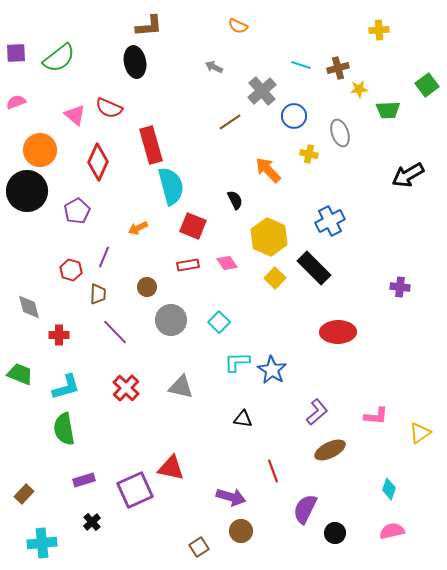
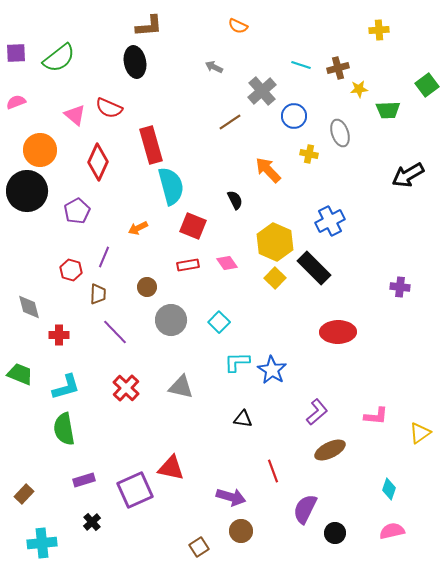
yellow hexagon at (269, 237): moved 6 px right, 5 px down
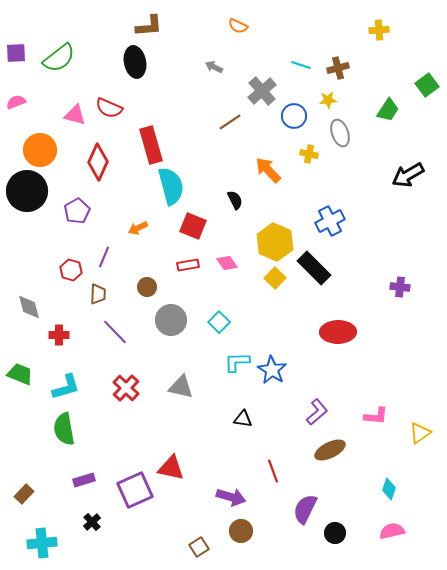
yellow star at (359, 89): moved 31 px left, 11 px down
green trapezoid at (388, 110): rotated 55 degrees counterclockwise
pink triangle at (75, 115): rotated 25 degrees counterclockwise
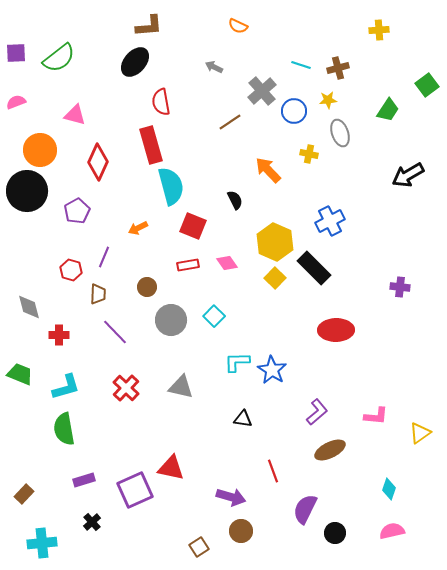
black ellipse at (135, 62): rotated 52 degrees clockwise
red semicircle at (109, 108): moved 52 px right, 6 px up; rotated 56 degrees clockwise
blue circle at (294, 116): moved 5 px up
cyan square at (219, 322): moved 5 px left, 6 px up
red ellipse at (338, 332): moved 2 px left, 2 px up
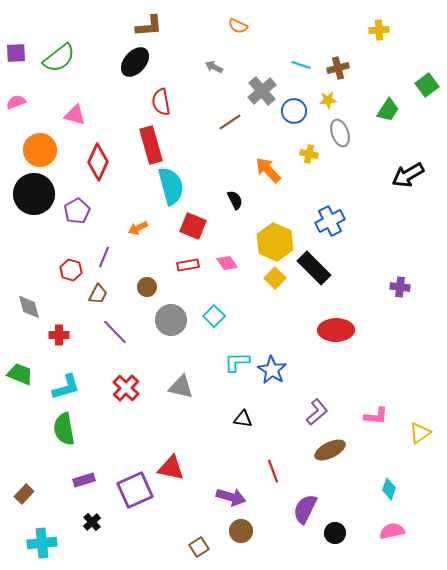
black circle at (27, 191): moved 7 px right, 3 px down
brown trapezoid at (98, 294): rotated 25 degrees clockwise
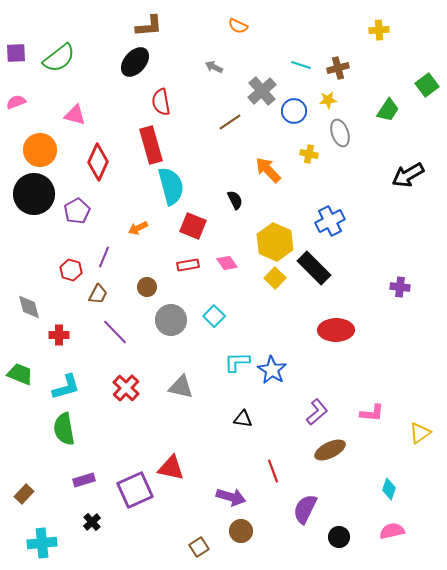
pink L-shape at (376, 416): moved 4 px left, 3 px up
black circle at (335, 533): moved 4 px right, 4 px down
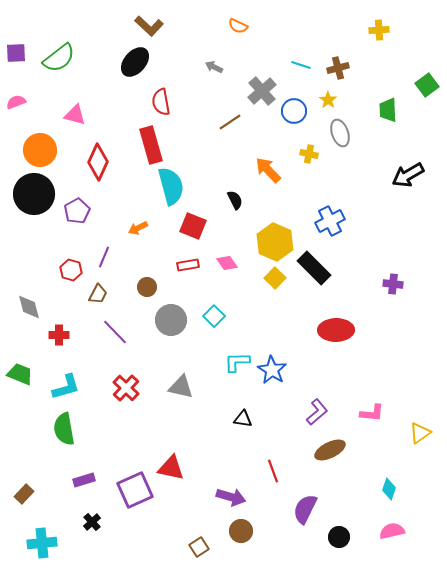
brown L-shape at (149, 26): rotated 48 degrees clockwise
yellow star at (328, 100): rotated 30 degrees counterclockwise
green trapezoid at (388, 110): rotated 145 degrees clockwise
purple cross at (400, 287): moved 7 px left, 3 px up
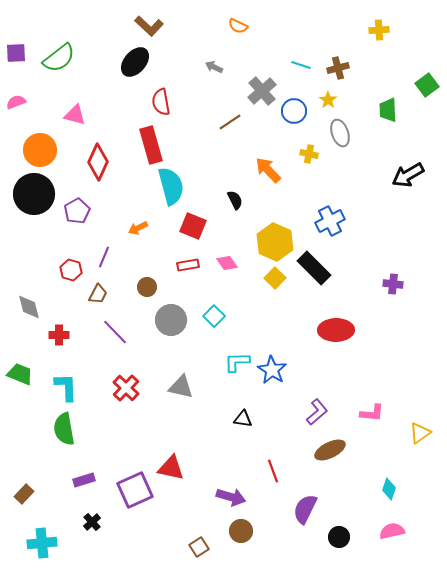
cyan L-shape at (66, 387): rotated 76 degrees counterclockwise
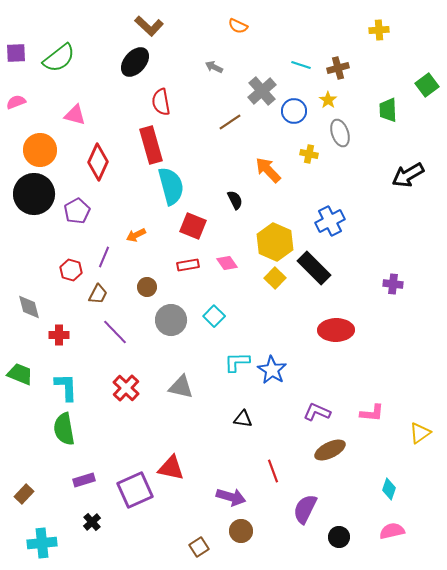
orange arrow at (138, 228): moved 2 px left, 7 px down
purple L-shape at (317, 412): rotated 116 degrees counterclockwise
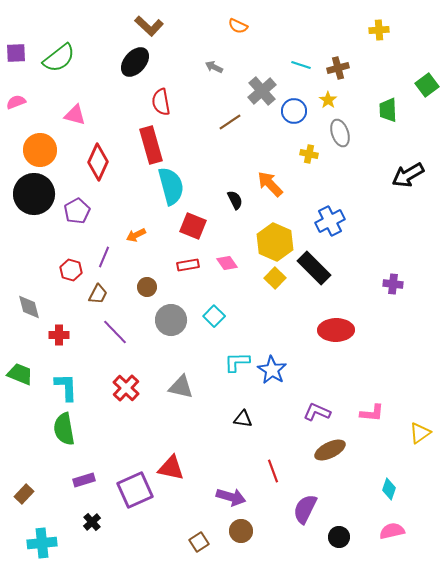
orange arrow at (268, 170): moved 2 px right, 14 px down
brown square at (199, 547): moved 5 px up
